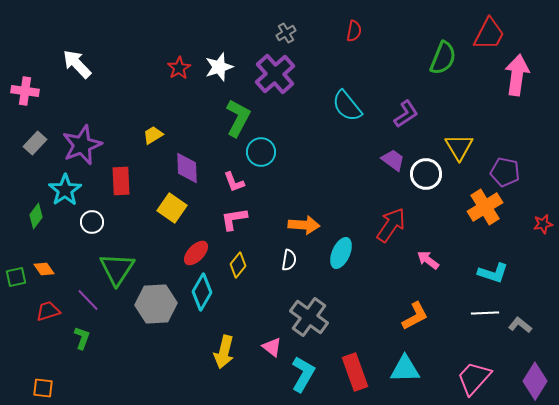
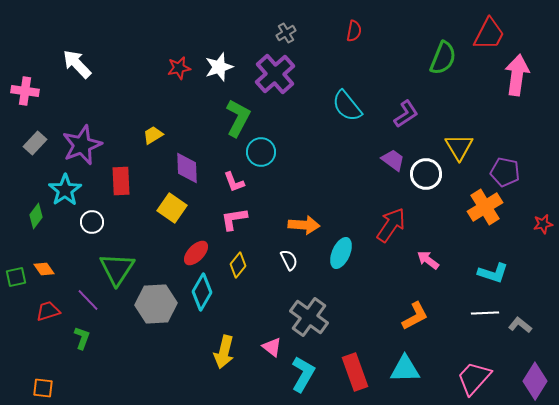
red star at (179, 68): rotated 20 degrees clockwise
white semicircle at (289, 260): rotated 35 degrees counterclockwise
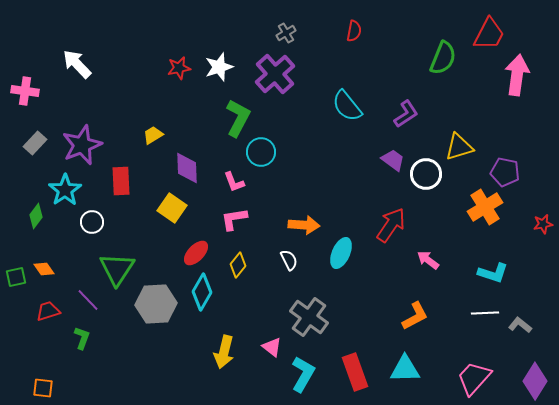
yellow triangle at (459, 147): rotated 44 degrees clockwise
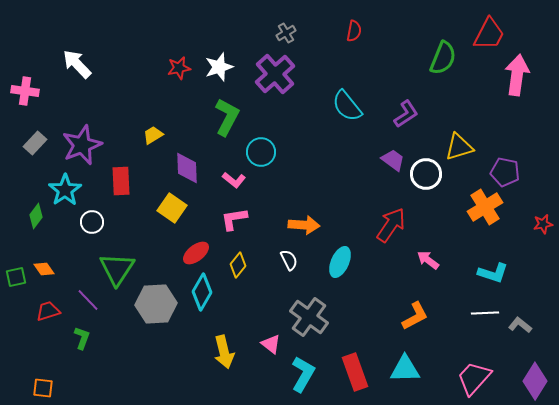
green L-shape at (238, 118): moved 11 px left, 1 px up
pink L-shape at (234, 182): moved 2 px up; rotated 30 degrees counterclockwise
red ellipse at (196, 253): rotated 8 degrees clockwise
cyan ellipse at (341, 253): moved 1 px left, 9 px down
pink triangle at (272, 347): moved 1 px left, 3 px up
yellow arrow at (224, 352): rotated 28 degrees counterclockwise
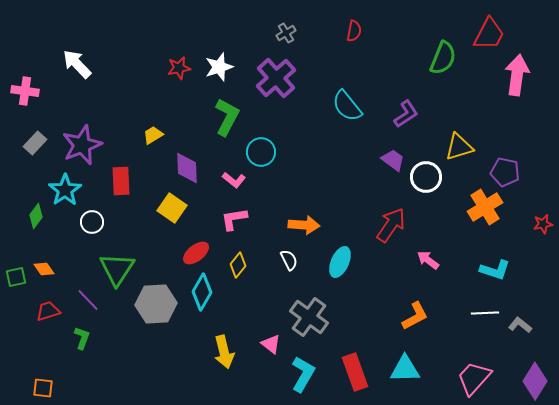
purple cross at (275, 74): moved 1 px right, 4 px down
white circle at (426, 174): moved 3 px down
cyan L-shape at (493, 273): moved 2 px right, 3 px up
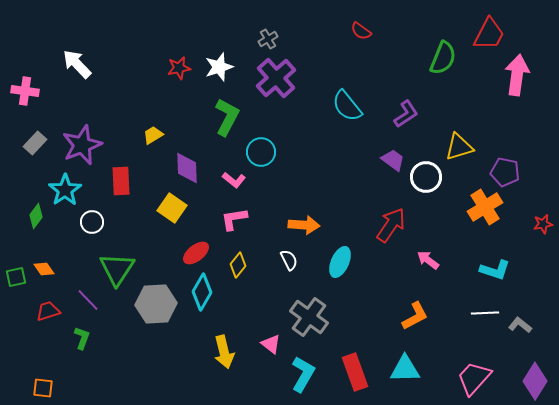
red semicircle at (354, 31): moved 7 px right; rotated 115 degrees clockwise
gray cross at (286, 33): moved 18 px left, 6 px down
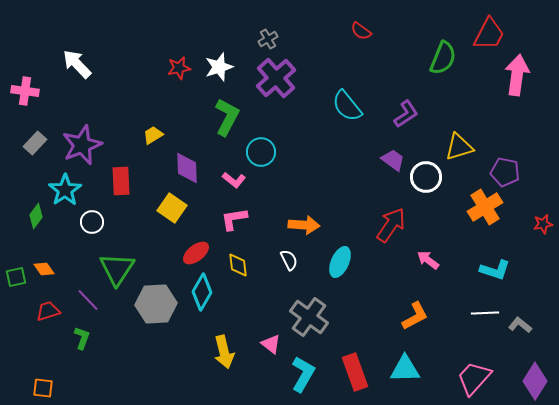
yellow diamond at (238, 265): rotated 45 degrees counterclockwise
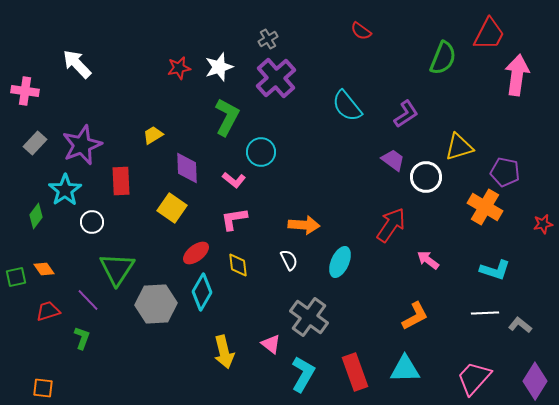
orange cross at (485, 207): rotated 28 degrees counterclockwise
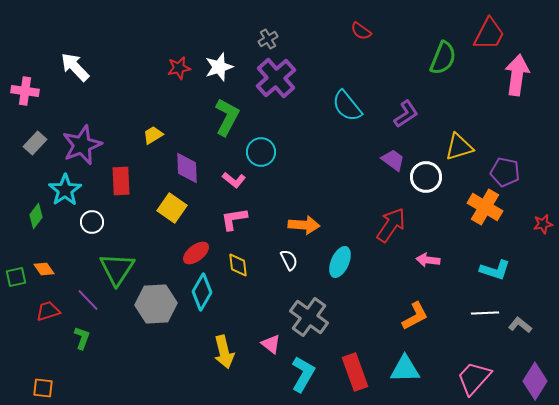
white arrow at (77, 64): moved 2 px left, 3 px down
pink arrow at (428, 260): rotated 30 degrees counterclockwise
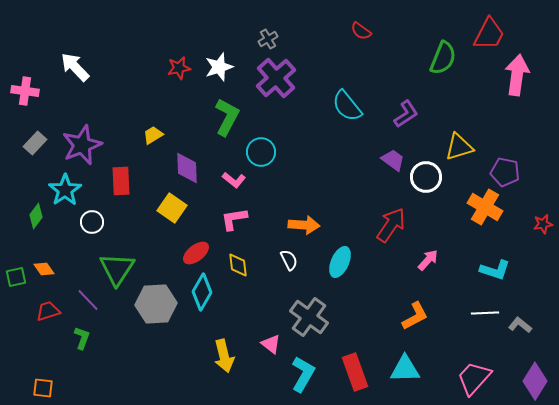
pink arrow at (428, 260): rotated 125 degrees clockwise
yellow arrow at (224, 352): moved 4 px down
